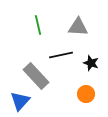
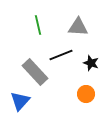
black line: rotated 10 degrees counterclockwise
gray rectangle: moved 1 px left, 4 px up
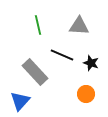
gray triangle: moved 1 px right, 1 px up
black line: moved 1 px right; rotated 45 degrees clockwise
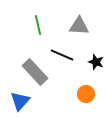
black star: moved 5 px right, 1 px up
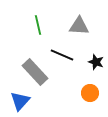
orange circle: moved 4 px right, 1 px up
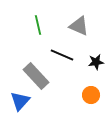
gray triangle: rotated 20 degrees clockwise
black star: rotated 28 degrees counterclockwise
gray rectangle: moved 1 px right, 4 px down
orange circle: moved 1 px right, 2 px down
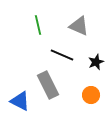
black star: rotated 14 degrees counterclockwise
gray rectangle: moved 12 px right, 9 px down; rotated 16 degrees clockwise
blue triangle: rotated 45 degrees counterclockwise
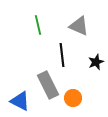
black line: rotated 60 degrees clockwise
orange circle: moved 18 px left, 3 px down
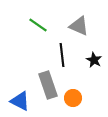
green line: rotated 42 degrees counterclockwise
black star: moved 2 px left, 2 px up; rotated 21 degrees counterclockwise
gray rectangle: rotated 8 degrees clockwise
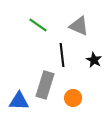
gray rectangle: moved 3 px left; rotated 36 degrees clockwise
blue triangle: moved 1 px left; rotated 25 degrees counterclockwise
